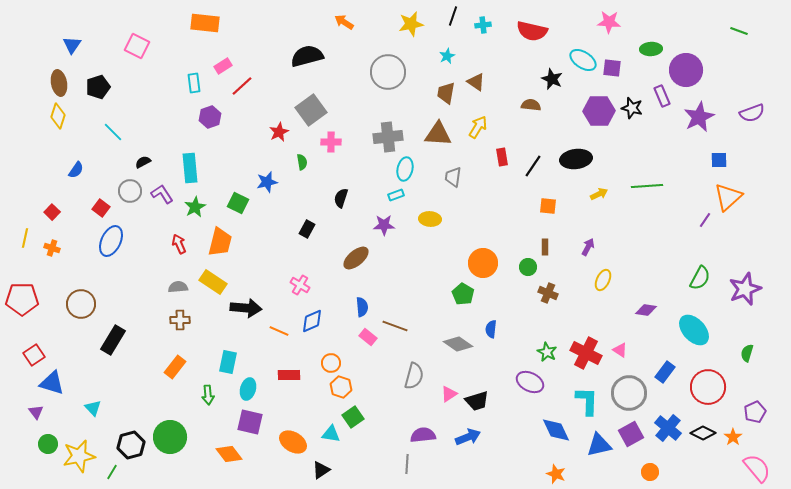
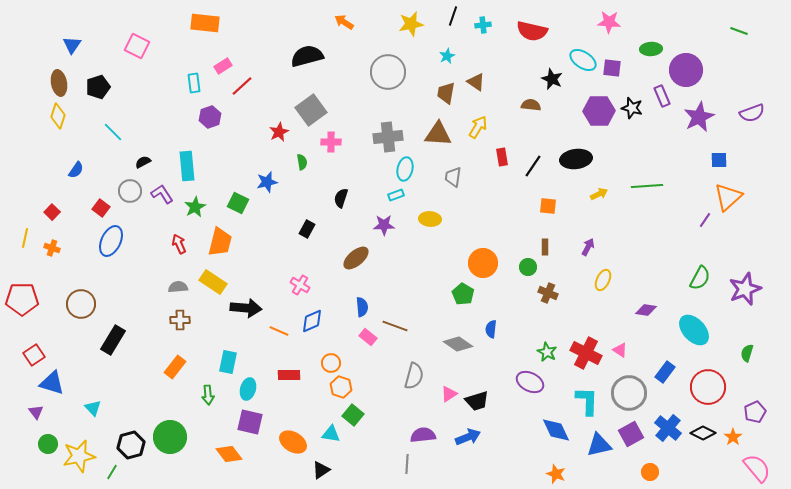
cyan rectangle at (190, 168): moved 3 px left, 2 px up
green square at (353, 417): moved 2 px up; rotated 15 degrees counterclockwise
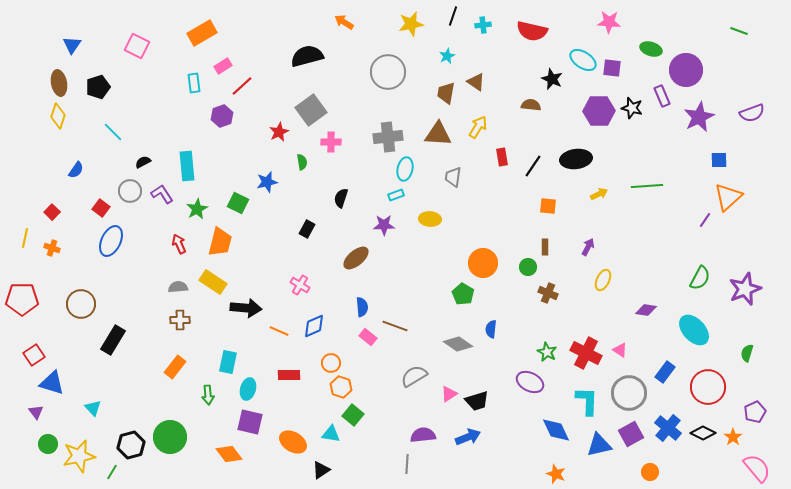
orange rectangle at (205, 23): moved 3 px left, 10 px down; rotated 36 degrees counterclockwise
green ellipse at (651, 49): rotated 20 degrees clockwise
purple hexagon at (210, 117): moved 12 px right, 1 px up
green star at (195, 207): moved 2 px right, 2 px down
blue diamond at (312, 321): moved 2 px right, 5 px down
gray semicircle at (414, 376): rotated 136 degrees counterclockwise
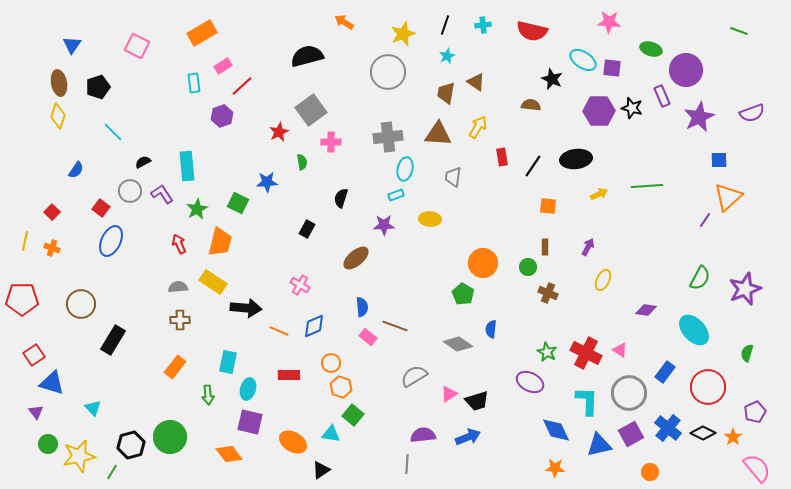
black line at (453, 16): moved 8 px left, 9 px down
yellow star at (411, 24): moved 8 px left, 10 px down; rotated 10 degrees counterclockwise
blue star at (267, 182): rotated 10 degrees clockwise
yellow line at (25, 238): moved 3 px down
orange star at (556, 474): moved 1 px left, 6 px up; rotated 18 degrees counterclockwise
